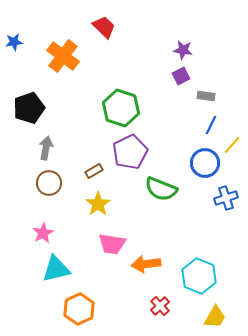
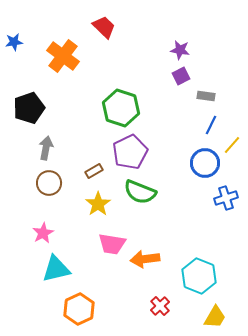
purple star: moved 3 px left
green semicircle: moved 21 px left, 3 px down
orange arrow: moved 1 px left, 5 px up
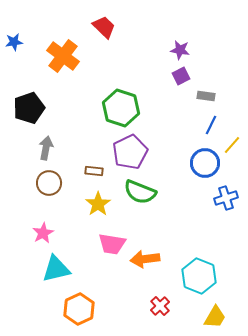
brown rectangle: rotated 36 degrees clockwise
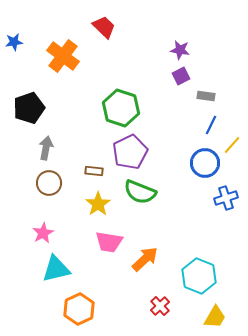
pink trapezoid: moved 3 px left, 2 px up
orange arrow: rotated 144 degrees clockwise
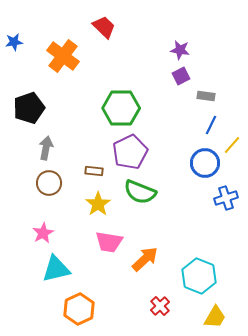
green hexagon: rotated 18 degrees counterclockwise
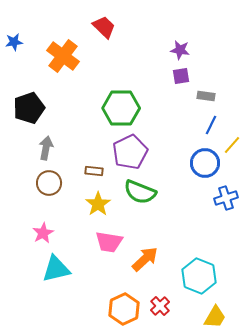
purple square: rotated 18 degrees clockwise
orange hexagon: moved 45 px right
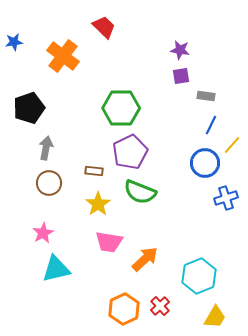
cyan hexagon: rotated 16 degrees clockwise
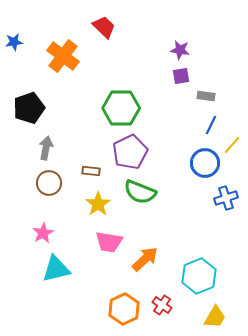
brown rectangle: moved 3 px left
red cross: moved 2 px right, 1 px up; rotated 12 degrees counterclockwise
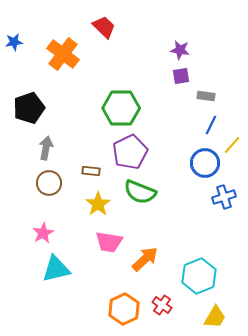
orange cross: moved 2 px up
blue cross: moved 2 px left, 1 px up
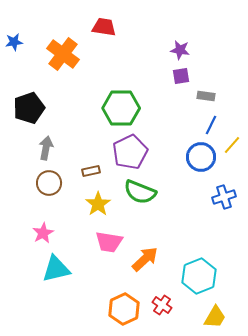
red trapezoid: rotated 35 degrees counterclockwise
blue circle: moved 4 px left, 6 px up
brown rectangle: rotated 18 degrees counterclockwise
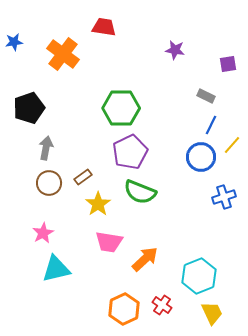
purple star: moved 5 px left
purple square: moved 47 px right, 12 px up
gray rectangle: rotated 18 degrees clockwise
brown rectangle: moved 8 px left, 6 px down; rotated 24 degrees counterclockwise
yellow trapezoid: moved 3 px left, 4 px up; rotated 55 degrees counterclockwise
